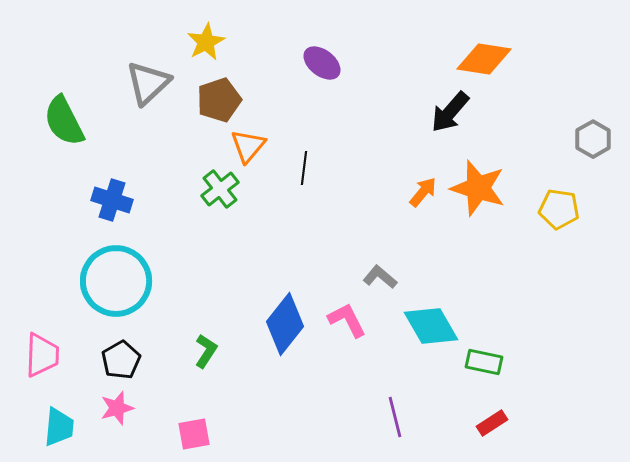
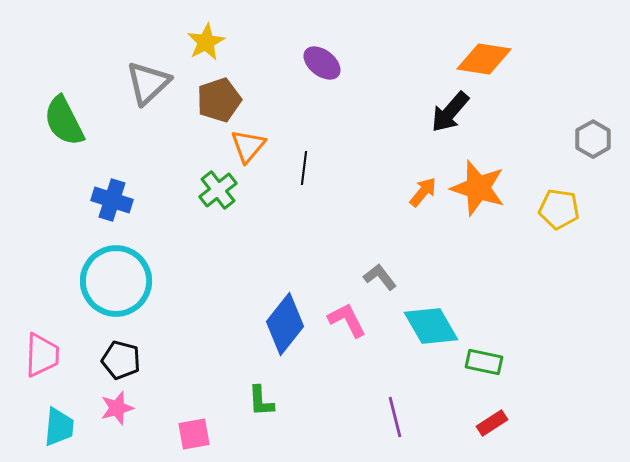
green cross: moved 2 px left, 1 px down
gray L-shape: rotated 12 degrees clockwise
green L-shape: moved 55 px right, 50 px down; rotated 144 degrees clockwise
black pentagon: rotated 27 degrees counterclockwise
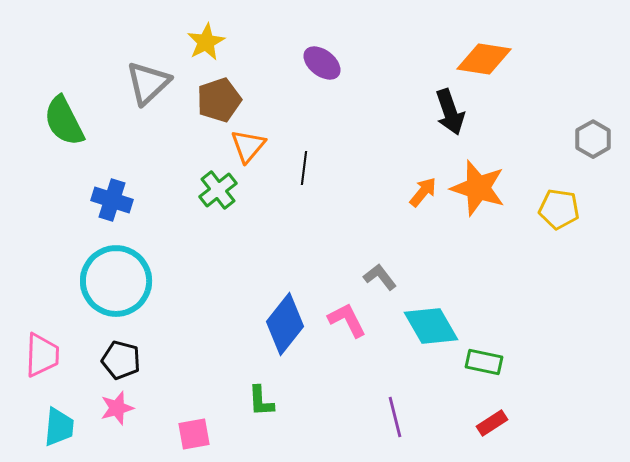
black arrow: rotated 60 degrees counterclockwise
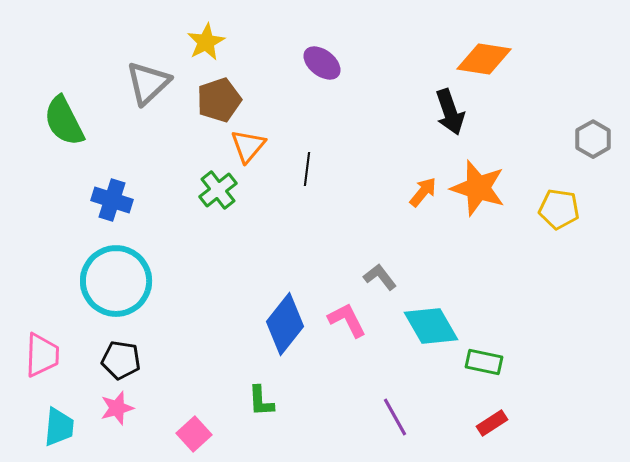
black line: moved 3 px right, 1 px down
black pentagon: rotated 6 degrees counterclockwise
purple line: rotated 15 degrees counterclockwise
pink square: rotated 32 degrees counterclockwise
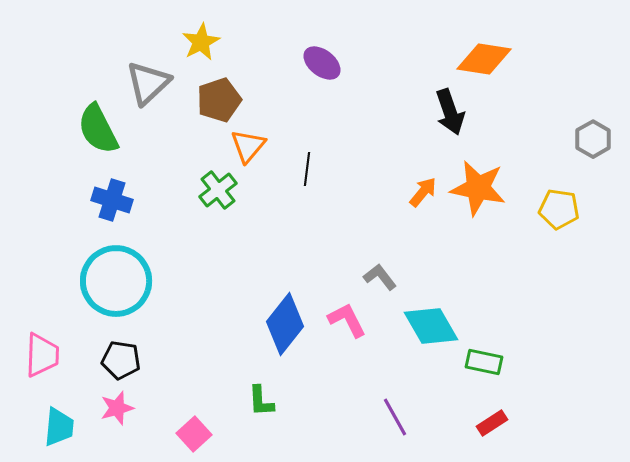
yellow star: moved 5 px left
green semicircle: moved 34 px right, 8 px down
orange star: rotated 6 degrees counterclockwise
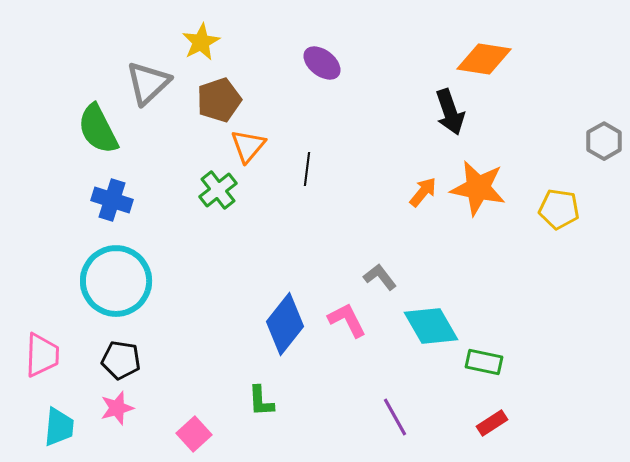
gray hexagon: moved 11 px right, 2 px down
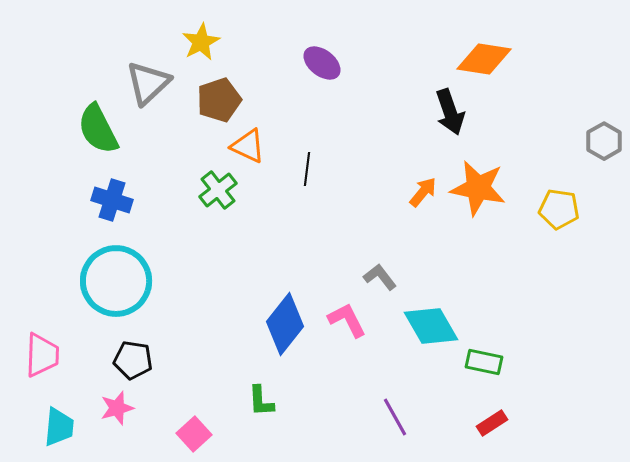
orange triangle: rotated 45 degrees counterclockwise
black pentagon: moved 12 px right
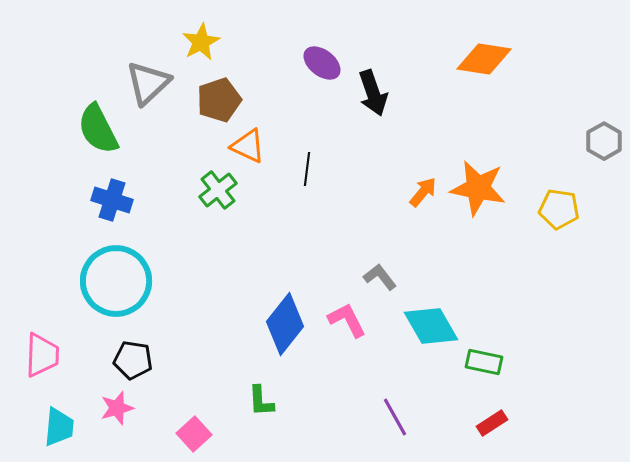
black arrow: moved 77 px left, 19 px up
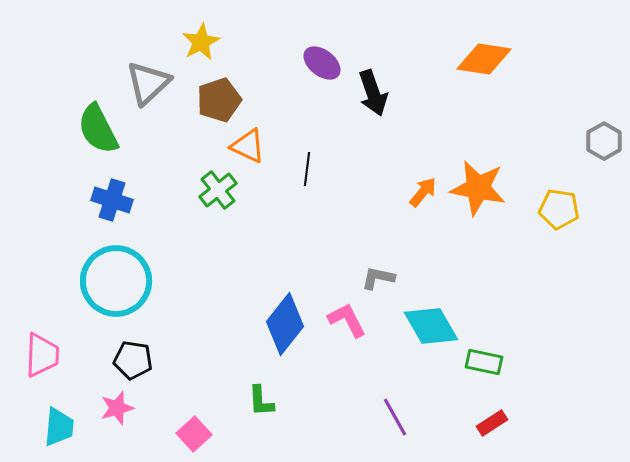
gray L-shape: moved 2 px left, 1 px down; rotated 40 degrees counterclockwise
